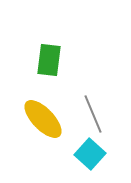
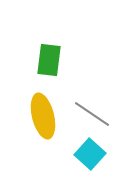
gray line: moved 1 px left; rotated 33 degrees counterclockwise
yellow ellipse: moved 3 px up; rotated 30 degrees clockwise
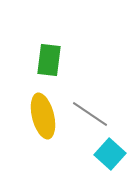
gray line: moved 2 px left
cyan square: moved 20 px right
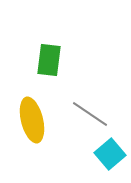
yellow ellipse: moved 11 px left, 4 px down
cyan square: rotated 8 degrees clockwise
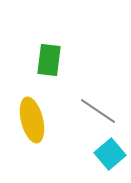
gray line: moved 8 px right, 3 px up
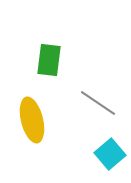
gray line: moved 8 px up
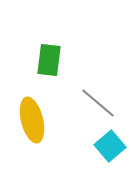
gray line: rotated 6 degrees clockwise
cyan square: moved 8 px up
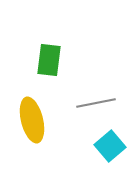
gray line: moved 2 px left; rotated 51 degrees counterclockwise
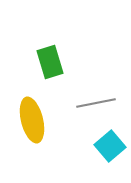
green rectangle: moved 1 px right, 2 px down; rotated 24 degrees counterclockwise
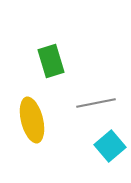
green rectangle: moved 1 px right, 1 px up
